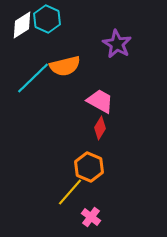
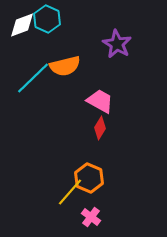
white diamond: rotated 12 degrees clockwise
orange hexagon: moved 11 px down
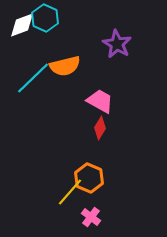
cyan hexagon: moved 2 px left, 1 px up
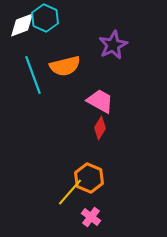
purple star: moved 4 px left, 1 px down; rotated 16 degrees clockwise
cyan line: moved 3 px up; rotated 66 degrees counterclockwise
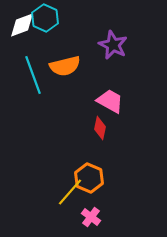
purple star: rotated 20 degrees counterclockwise
pink trapezoid: moved 10 px right
red diamond: rotated 20 degrees counterclockwise
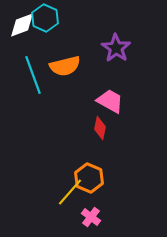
purple star: moved 3 px right, 3 px down; rotated 8 degrees clockwise
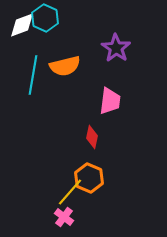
cyan line: rotated 30 degrees clockwise
pink trapezoid: rotated 68 degrees clockwise
red diamond: moved 8 px left, 9 px down
pink cross: moved 27 px left
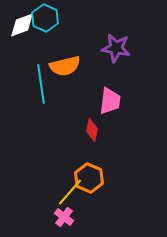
purple star: rotated 24 degrees counterclockwise
cyan line: moved 8 px right, 9 px down; rotated 18 degrees counterclockwise
red diamond: moved 7 px up
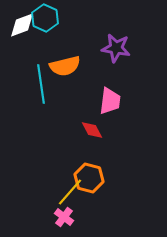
red diamond: rotated 40 degrees counterclockwise
orange hexagon: rotated 8 degrees counterclockwise
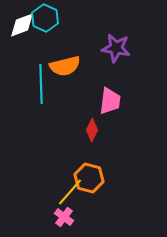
cyan line: rotated 6 degrees clockwise
red diamond: rotated 55 degrees clockwise
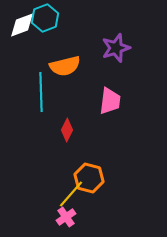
cyan hexagon: rotated 16 degrees clockwise
purple star: rotated 28 degrees counterclockwise
cyan line: moved 8 px down
red diamond: moved 25 px left
yellow line: moved 1 px right, 2 px down
pink cross: moved 2 px right; rotated 18 degrees clockwise
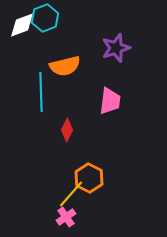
orange hexagon: rotated 12 degrees clockwise
